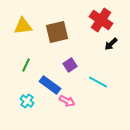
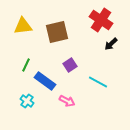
blue rectangle: moved 5 px left, 4 px up
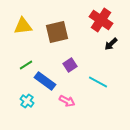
green line: rotated 32 degrees clockwise
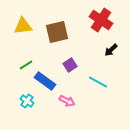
black arrow: moved 6 px down
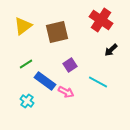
yellow triangle: rotated 30 degrees counterclockwise
green line: moved 1 px up
pink arrow: moved 1 px left, 9 px up
